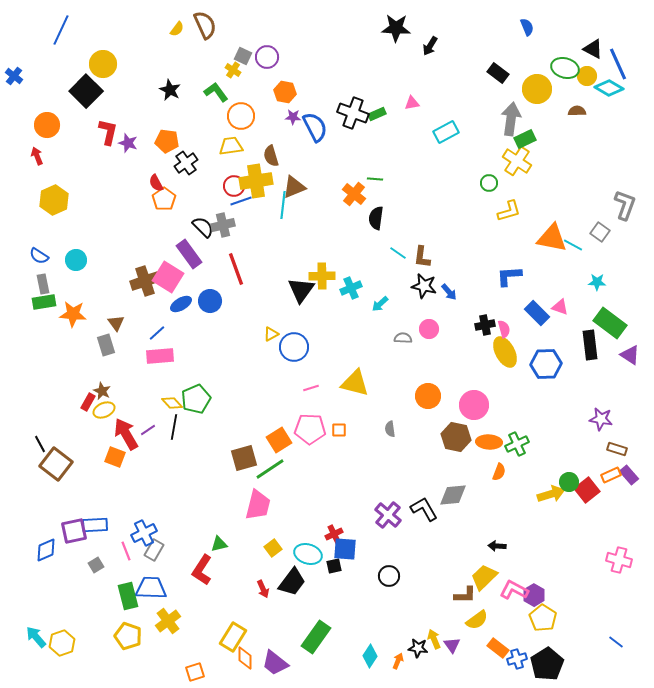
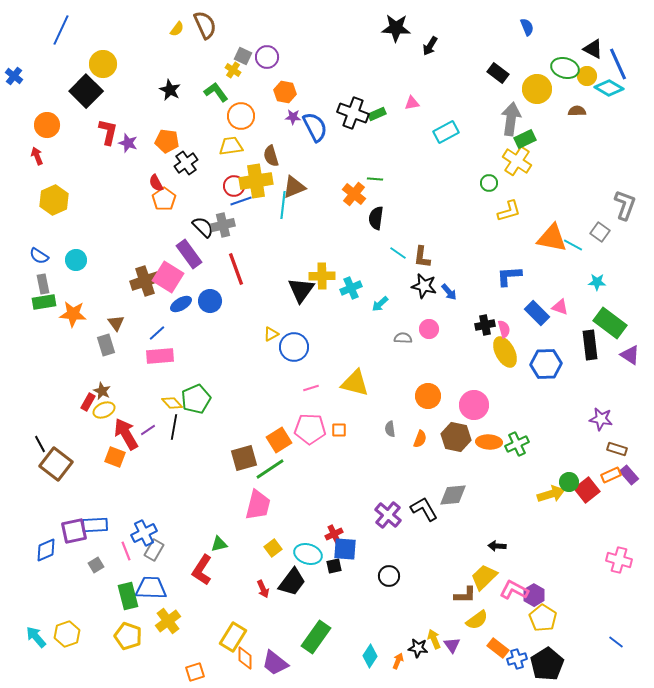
orange semicircle at (499, 472): moved 79 px left, 33 px up
yellow hexagon at (62, 643): moved 5 px right, 9 px up
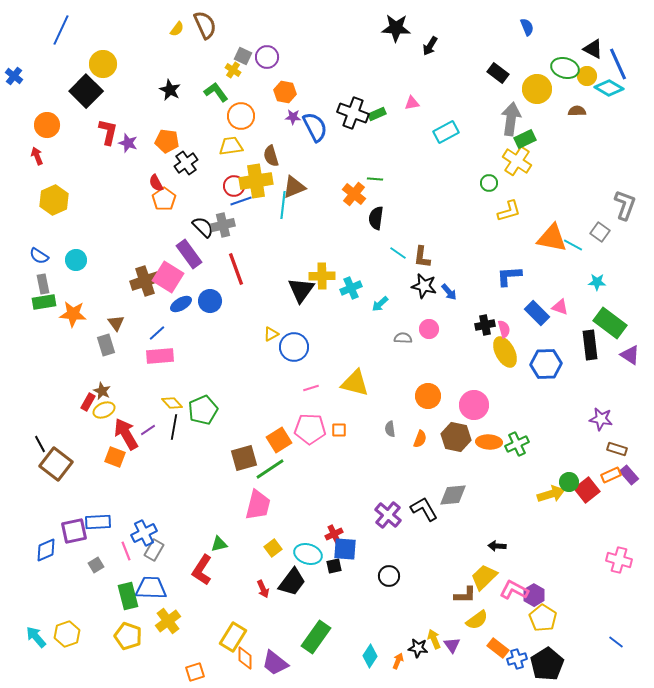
green pentagon at (196, 399): moved 7 px right, 11 px down
blue rectangle at (95, 525): moved 3 px right, 3 px up
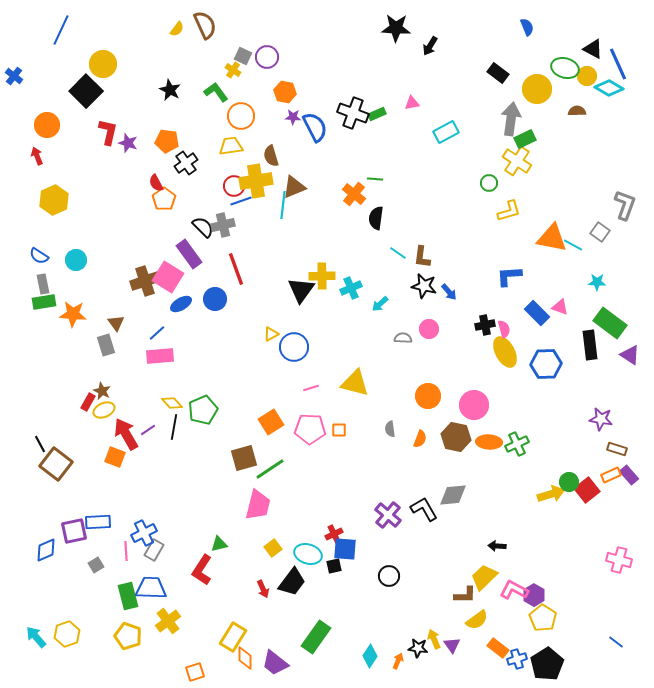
blue circle at (210, 301): moved 5 px right, 2 px up
orange square at (279, 440): moved 8 px left, 18 px up
pink line at (126, 551): rotated 18 degrees clockwise
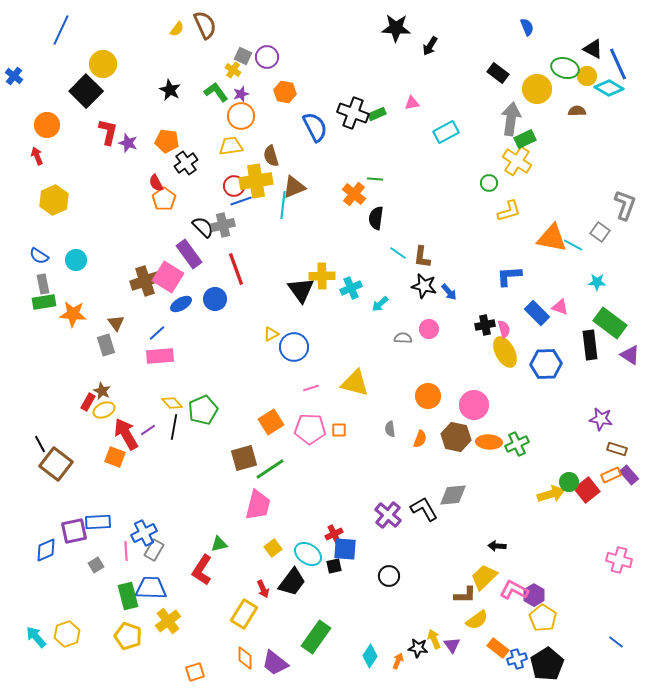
purple star at (293, 117): moved 52 px left, 23 px up; rotated 21 degrees counterclockwise
black triangle at (301, 290): rotated 12 degrees counterclockwise
cyan ellipse at (308, 554): rotated 16 degrees clockwise
yellow rectangle at (233, 637): moved 11 px right, 23 px up
